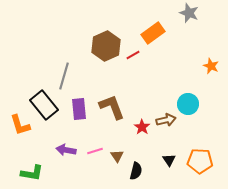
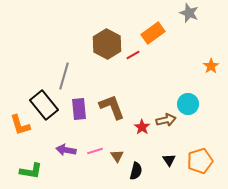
brown hexagon: moved 1 px right, 2 px up; rotated 8 degrees counterclockwise
orange star: rotated 14 degrees clockwise
orange pentagon: rotated 20 degrees counterclockwise
green L-shape: moved 1 px left, 2 px up
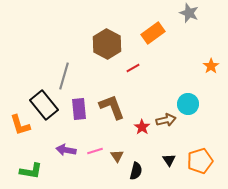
red line: moved 13 px down
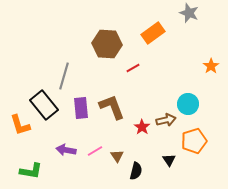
brown hexagon: rotated 24 degrees counterclockwise
purple rectangle: moved 2 px right, 1 px up
pink line: rotated 14 degrees counterclockwise
orange pentagon: moved 6 px left, 20 px up
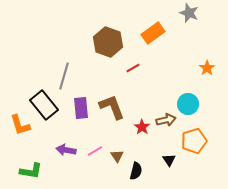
brown hexagon: moved 1 px right, 2 px up; rotated 16 degrees clockwise
orange star: moved 4 px left, 2 px down
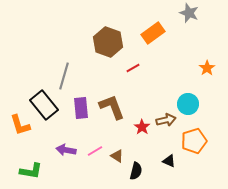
brown triangle: rotated 24 degrees counterclockwise
black triangle: moved 1 px down; rotated 32 degrees counterclockwise
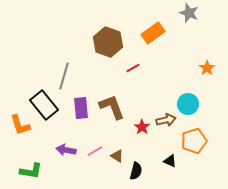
black triangle: moved 1 px right
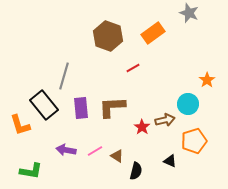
brown hexagon: moved 6 px up
orange star: moved 12 px down
brown L-shape: rotated 72 degrees counterclockwise
brown arrow: moved 1 px left
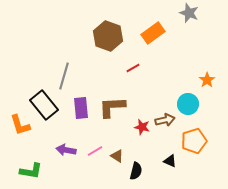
red star: rotated 21 degrees counterclockwise
